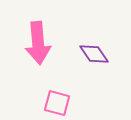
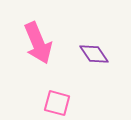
pink arrow: rotated 18 degrees counterclockwise
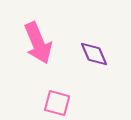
purple diamond: rotated 12 degrees clockwise
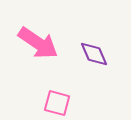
pink arrow: rotated 33 degrees counterclockwise
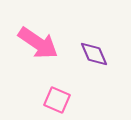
pink square: moved 3 px up; rotated 8 degrees clockwise
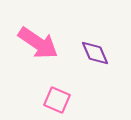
purple diamond: moved 1 px right, 1 px up
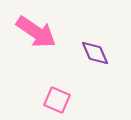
pink arrow: moved 2 px left, 11 px up
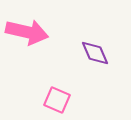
pink arrow: moved 9 px left; rotated 21 degrees counterclockwise
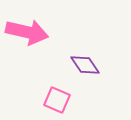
purple diamond: moved 10 px left, 12 px down; rotated 12 degrees counterclockwise
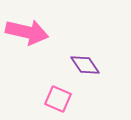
pink square: moved 1 px right, 1 px up
